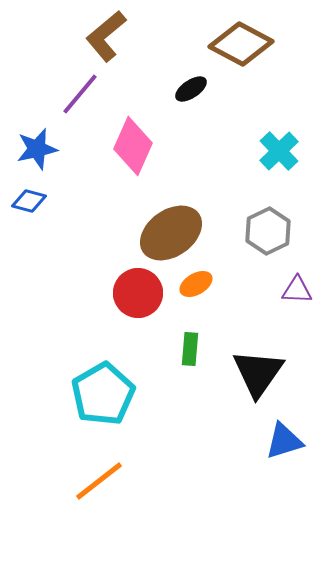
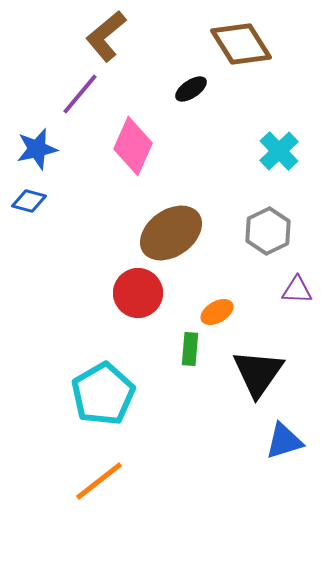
brown diamond: rotated 30 degrees clockwise
orange ellipse: moved 21 px right, 28 px down
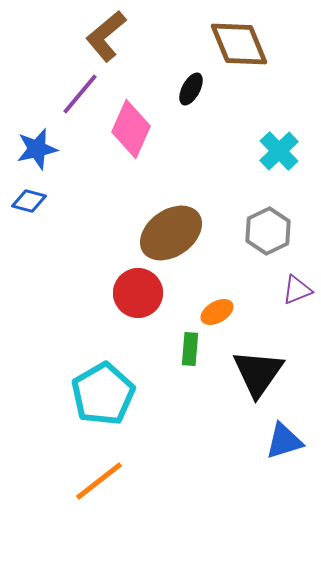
brown diamond: moved 2 px left; rotated 10 degrees clockwise
black ellipse: rotated 28 degrees counterclockwise
pink diamond: moved 2 px left, 17 px up
purple triangle: rotated 24 degrees counterclockwise
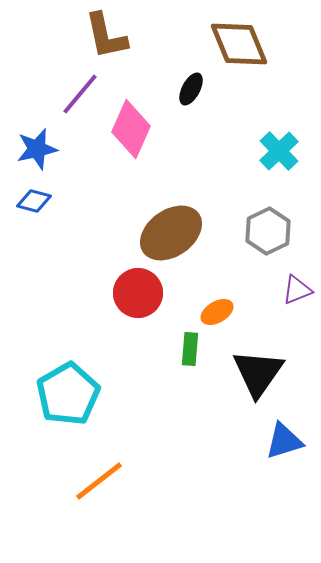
brown L-shape: rotated 62 degrees counterclockwise
blue diamond: moved 5 px right
cyan pentagon: moved 35 px left
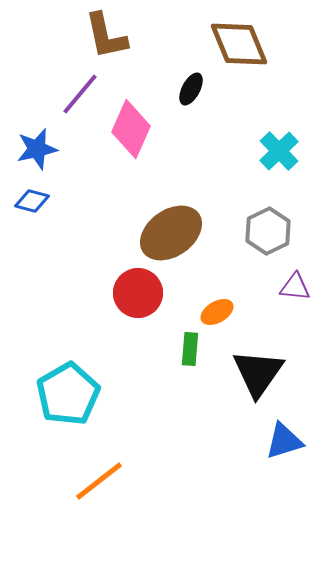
blue diamond: moved 2 px left
purple triangle: moved 2 px left, 3 px up; rotated 28 degrees clockwise
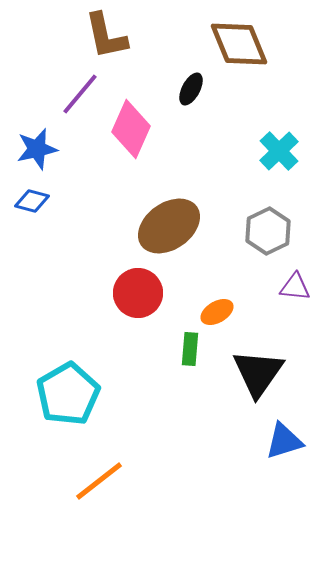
brown ellipse: moved 2 px left, 7 px up
